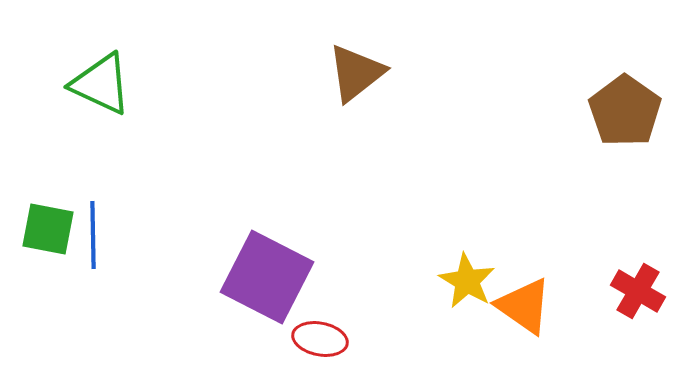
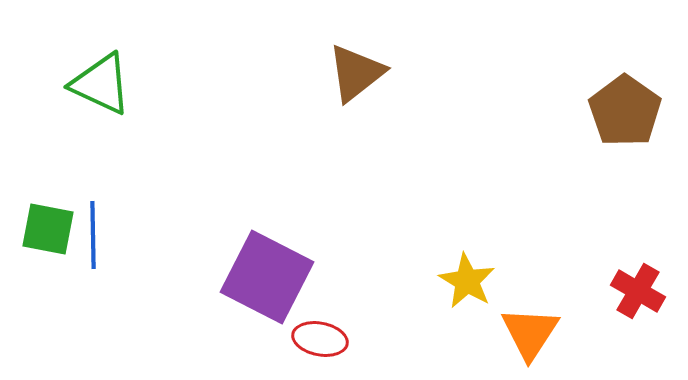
orange triangle: moved 6 px right, 27 px down; rotated 28 degrees clockwise
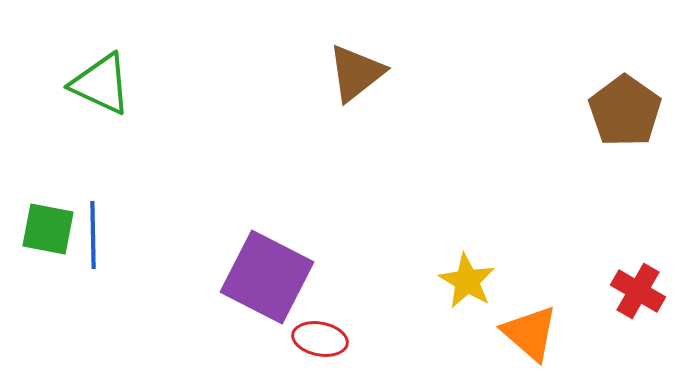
orange triangle: rotated 22 degrees counterclockwise
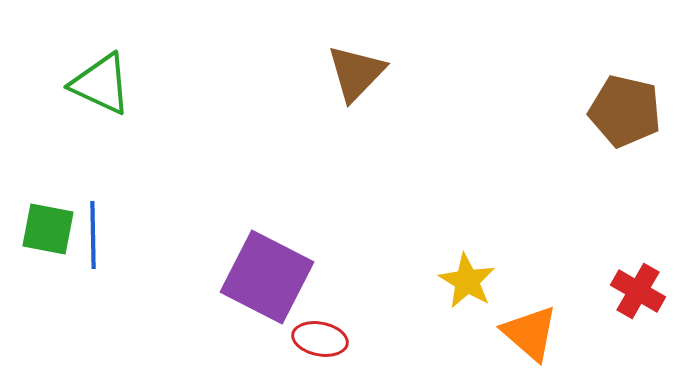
brown triangle: rotated 8 degrees counterclockwise
brown pentagon: rotated 22 degrees counterclockwise
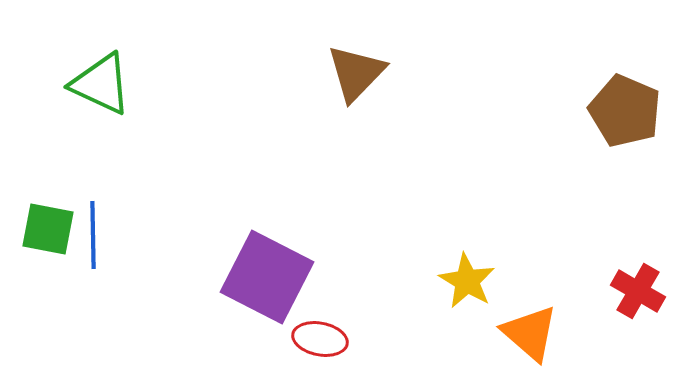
brown pentagon: rotated 10 degrees clockwise
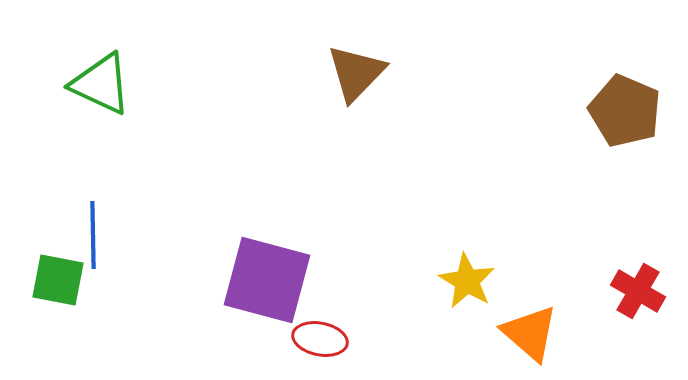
green square: moved 10 px right, 51 px down
purple square: moved 3 px down; rotated 12 degrees counterclockwise
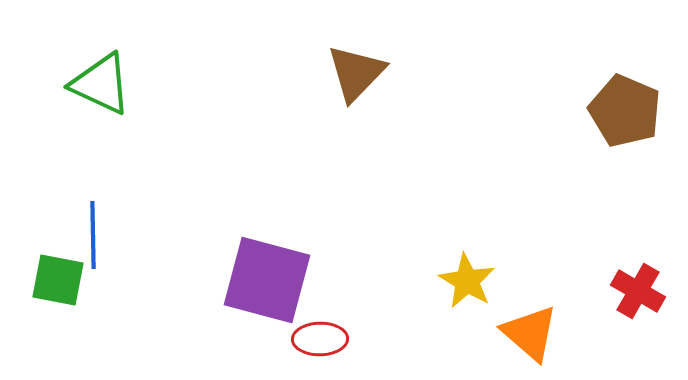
red ellipse: rotated 12 degrees counterclockwise
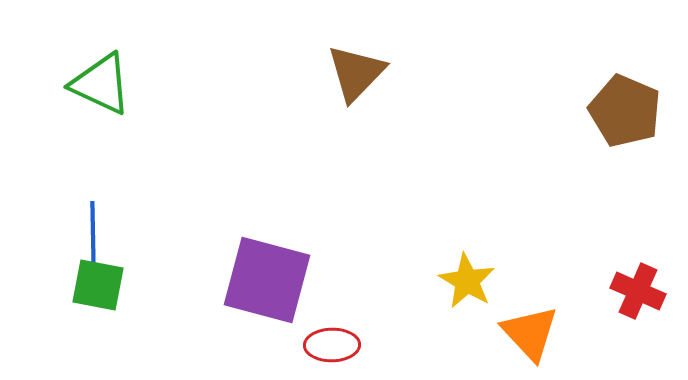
green square: moved 40 px right, 5 px down
red cross: rotated 6 degrees counterclockwise
orange triangle: rotated 6 degrees clockwise
red ellipse: moved 12 px right, 6 px down
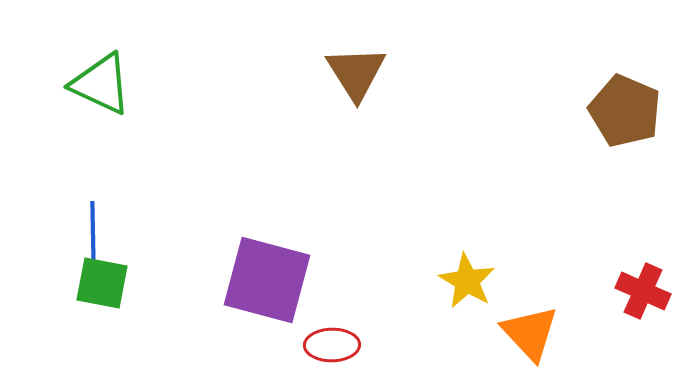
brown triangle: rotated 16 degrees counterclockwise
green square: moved 4 px right, 2 px up
red cross: moved 5 px right
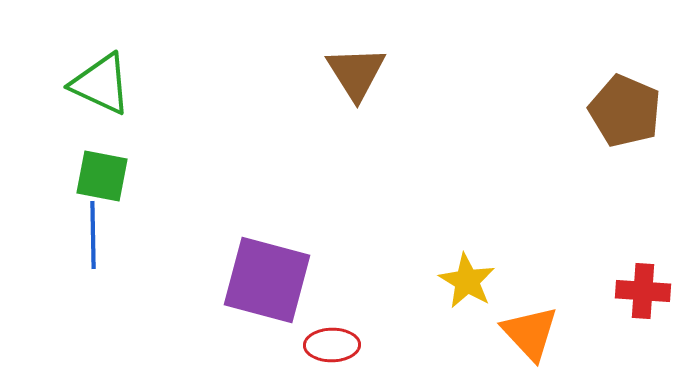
green square: moved 107 px up
red cross: rotated 20 degrees counterclockwise
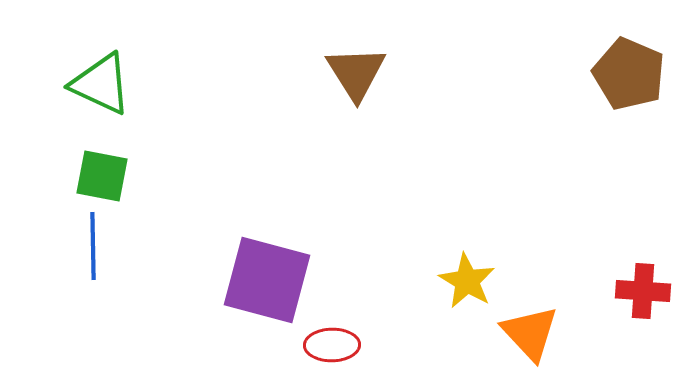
brown pentagon: moved 4 px right, 37 px up
blue line: moved 11 px down
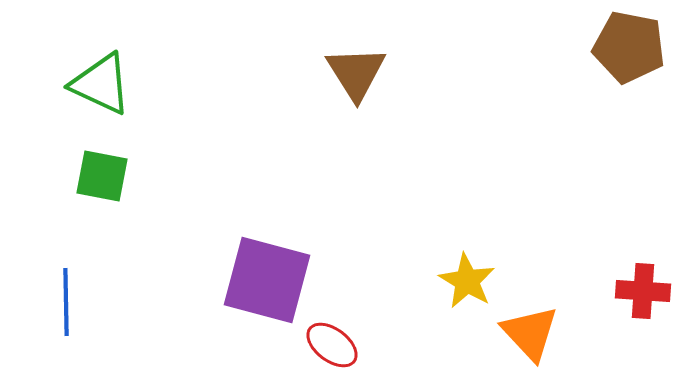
brown pentagon: moved 27 px up; rotated 12 degrees counterclockwise
blue line: moved 27 px left, 56 px down
red ellipse: rotated 38 degrees clockwise
